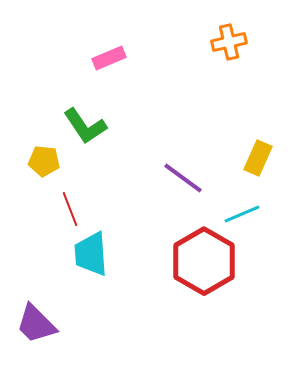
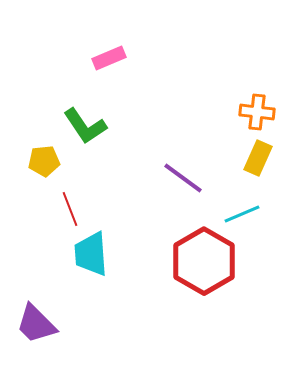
orange cross: moved 28 px right, 70 px down; rotated 20 degrees clockwise
yellow pentagon: rotated 12 degrees counterclockwise
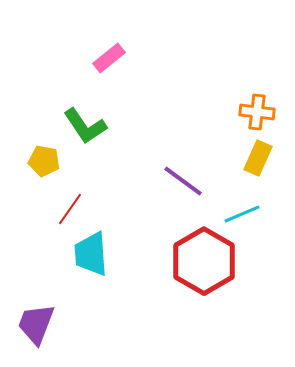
pink rectangle: rotated 16 degrees counterclockwise
yellow pentagon: rotated 16 degrees clockwise
purple line: moved 3 px down
red line: rotated 56 degrees clockwise
purple trapezoid: rotated 66 degrees clockwise
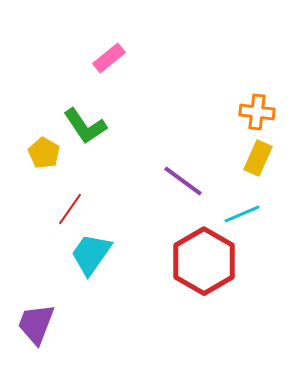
yellow pentagon: moved 8 px up; rotated 20 degrees clockwise
cyan trapezoid: rotated 39 degrees clockwise
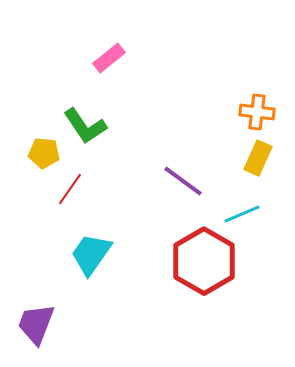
yellow pentagon: rotated 24 degrees counterclockwise
red line: moved 20 px up
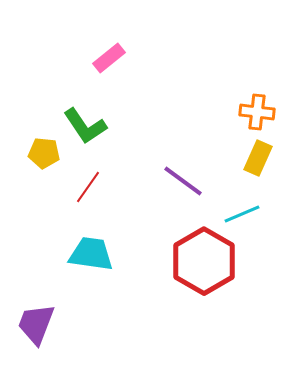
red line: moved 18 px right, 2 px up
cyan trapezoid: rotated 63 degrees clockwise
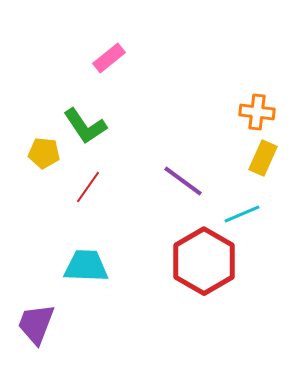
yellow rectangle: moved 5 px right
cyan trapezoid: moved 5 px left, 12 px down; rotated 6 degrees counterclockwise
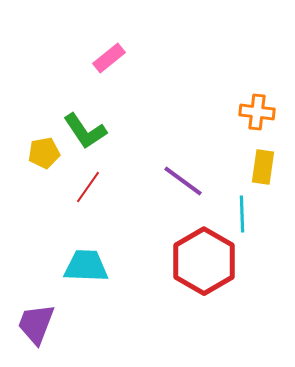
green L-shape: moved 5 px down
yellow pentagon: rotated 16 degrees counterclockwise
yellow rectangle: moved 9 px down; rotated 16 degrees counterclockwise
cyan line: rotated 69 degrees counterclockwise
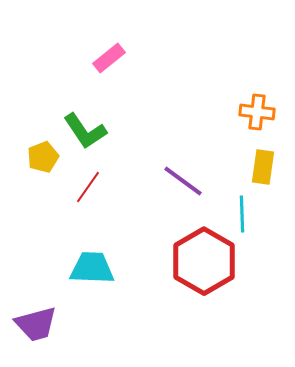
yellow pentagon: moved 1 px left, 4 px down; rotated 12 degrees counterclockwise
cyan trapezoid: moved 6 px right, 2 px down
purple trapezoid: rotated 126 degrees counterclockwise
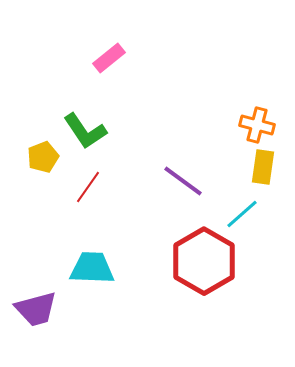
orange cross: moved 13 px down; rotated 8 degrees clockwise
cyan line: rotated 51 degrees clockwise
purple trapezoid: moved 15 px up
